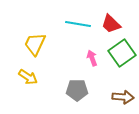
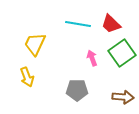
yellow arrow: moved 1 px left; rotated 36 degrees clockwise
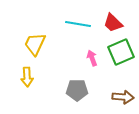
red trapezoid: moved 2 px right, 1 px up
green square: moved 1 px left, 1 px up; rotated 12 degrees clockwise
yellow arrow: rotated 18 degrees clockwise
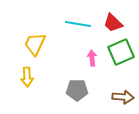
pink arrow: rotated 14 degrees clockwise
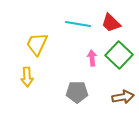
red trapezoid: moved 2 px left
yellow trapezoid: moved 2 px right
green square: moved 2 px left, 3 px down; rotated 24 degrees counterclockwise
gray pentagon: moved 2 px down
brown arrow: rotated 15 degrees counterclockwise
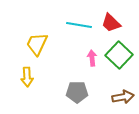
cyan line: moved 1 px right, 1 px down
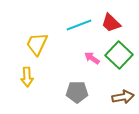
cyan line: rotated 30 degrees counterclockwise
pink arrow: rotated 49 degrees counterclockwise
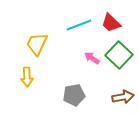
gray pentagon: moved 3 px left, 3 px down; rotated 10 degrees counterclockwise
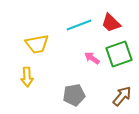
yellow trapezoid: rotated 125 degrees counterclockwise
green square: moved 1 px up; rotated 28 degrees clockwise
brown arrow: moved 1 px left, 1 px up; rotated 40 degrees counterclockwise
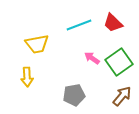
red trapezoid: moved 2 px right
green square: moved 8 px down; rotated 16 degrees counterclockwise
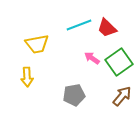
red trapezoid: moved 6 px left, 5 px down
